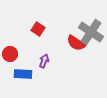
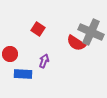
gray cross: rotated 10 degrees counterclockwise
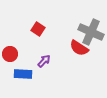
red semicircle: moved 3 px right, 5 px down
purple arrow: rotated 24 degrees clockwise
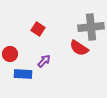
gray cross: moved 5 px up; rotated 30 degrees counterclockwise
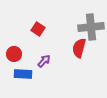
red semicircle: rotated 72 degrees clockwise
red circle: moved 4 px right
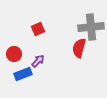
red square: rotated 32 degrees clockwise
purple arrow: moved 6 px left
blue rectangle: rotated 24 degrees counterclockwise
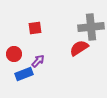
red square: moved 3 px left, 1 px up; rotated 16 degrees clockwise
red semicircle: rotated 42 degrees clockwise
blue rectangle: moved 1 px right
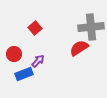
red square: rotated 32 degrees counterclockwise
